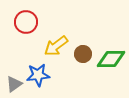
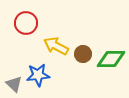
red circle: moved 1 px down
yellow arrow: rotated 65 degrees clockwise
gray triangle: rotated 42 degrees counterclockwise
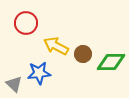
green diamond: moved 3 px down
blue star: moved 1 px right, 2 px up
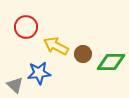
red circle: moved 4 px down
gray triangle: moved 1 px right, 1 px down
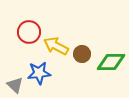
red circle: moved 3 px right, 5 px down
brown circle: moved 1 px left
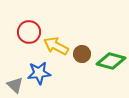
green diamond: moved 1 px up; rotated 16 degrees clockwise
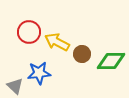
yellow arrow: moved 1 px right, 4 px up
green diamond: rotated 16 degrees counterclockwise
gray triangle: moved 1 px down
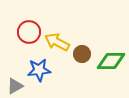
blue star: moved 3 px up
gray triangle: rotated 48 degrees clockwise
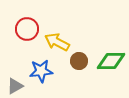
red circle: moved 2 px left, 3 px up
brown circle: moved 3 px left, 7 px down
blue star: moved 2 px right, 1 px down
